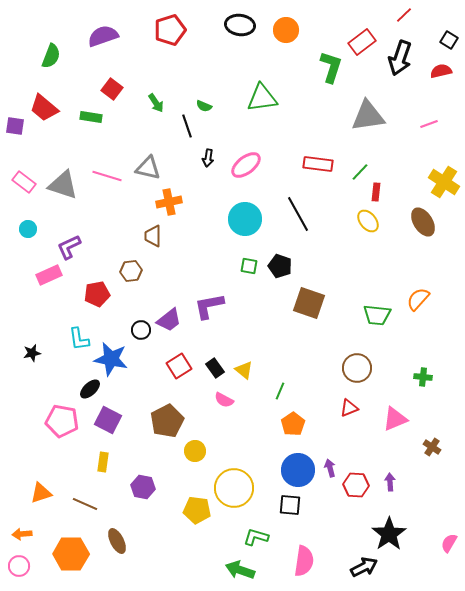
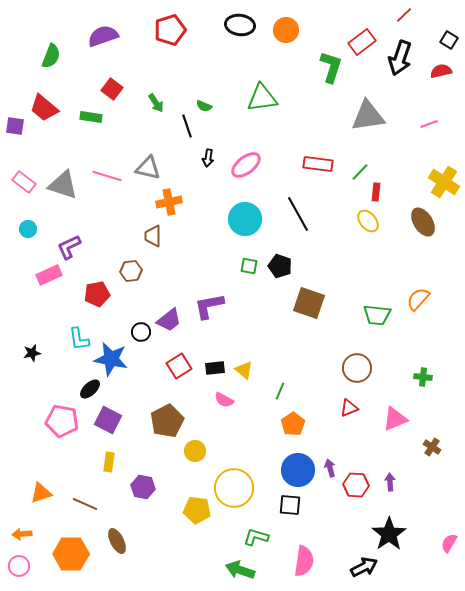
black circle at (141, 330): moved 2 px down
black rectangle at (215, 368): rotated 60 degrees counterclockwise
yellow rectangle at (103, 462): moved 6 px right
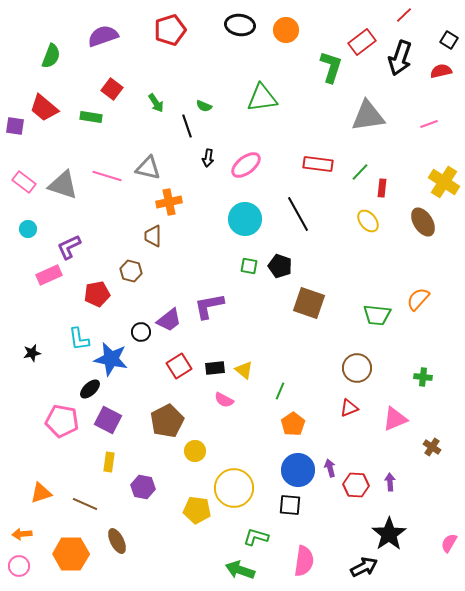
red rectangle at (376, 192): moved 6 px right, 4 px up
brown hexagon at (131, 271): rotated 20 degrees clockwise
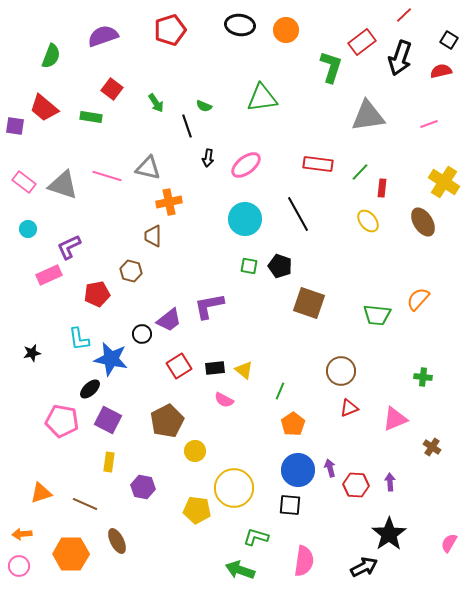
black circle at (141, 332): moved 1 px right, 2 px down
brown circle at (357, 368): moved 16 px left, 3 px down
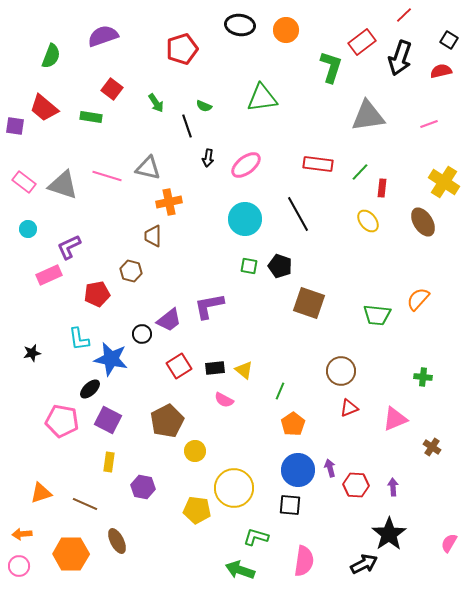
red pentagon at (170, 30): moved 12 px right, 19 px down
purple arrow at (390, 482): moved 3 px right, 5 px down
black arrow at (364, 567): moved 3 px up
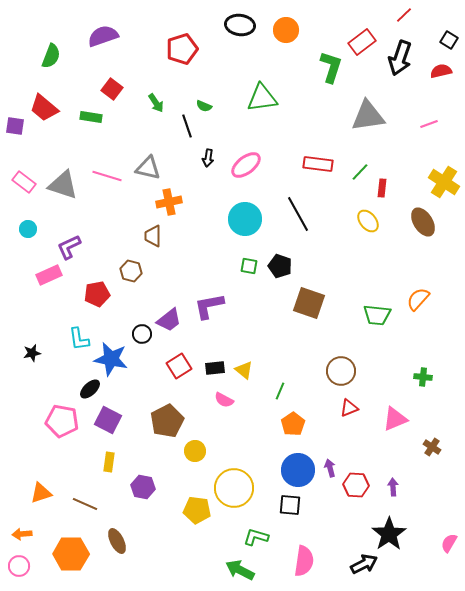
green arrow at (240, 570): rotated 8 degrees clockwise
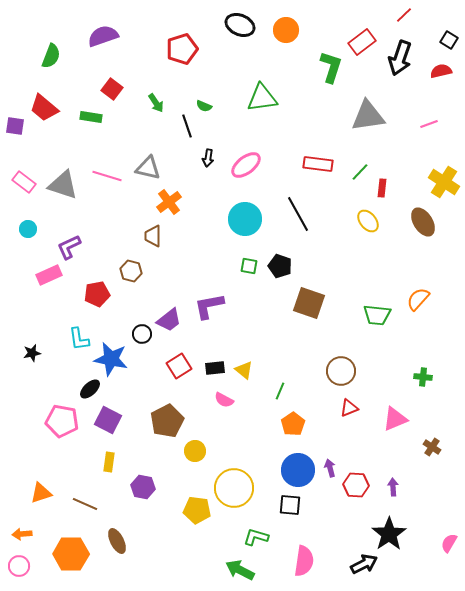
black ellipse at (240, 25): rotated 16 degrees clockwise
orange cross at (169, 202): rotated 25 degrees counterclockwise
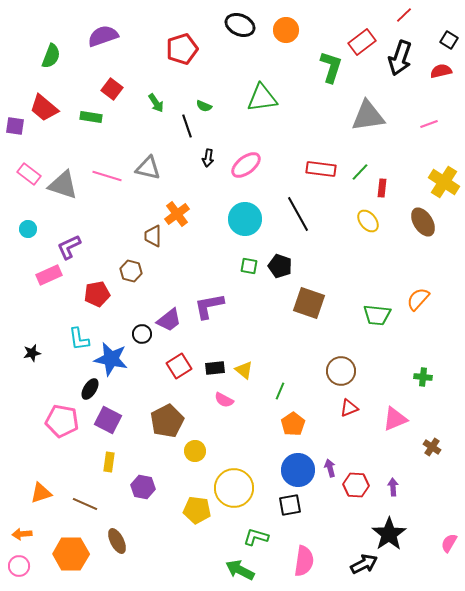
red rectangle at (318, 164): moved 3 px right, 5 px down
pink rectangle at (24, 182): moved 5 px right, 8 px up
orange cross at (169, 202): moved 8 px right, 12 px down
black ellipse at (90, 389): rotated 15 degrees counterclockwise
black square at (290, 505): rotated 15 degrees counterclockwise
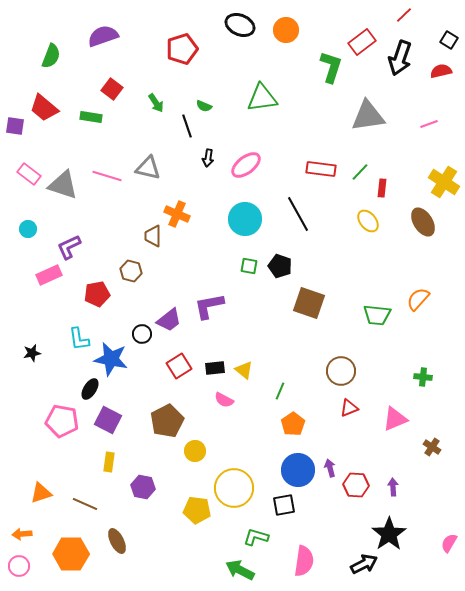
orange cross at (177, 214): rotated 30 degrees counterclockwise
black square at (290, 505): moved 6 px left
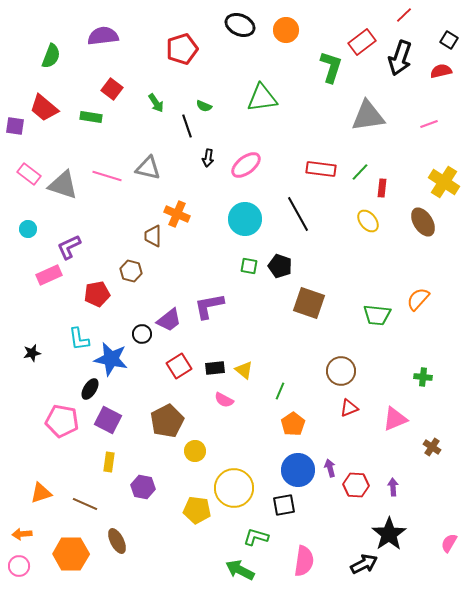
purple semicircle at (103, 36): rotated 12 degrees clockwise
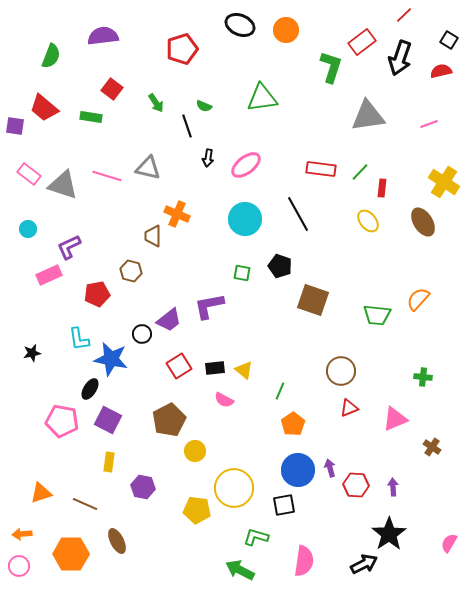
green square at (249, 266): moved 7 px left, 7 px down
brown square at (309, 303): moved 4 px right, 3 px up
brown pentagon at (167, 421): moved 2 px right, 1 px up
